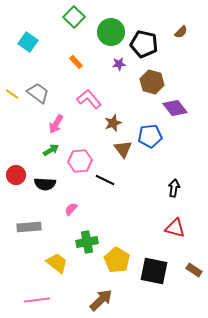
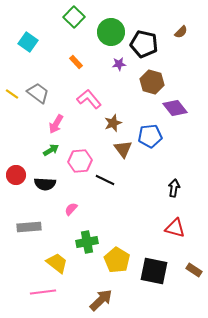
pink line: moved 6 px right, 8 px up
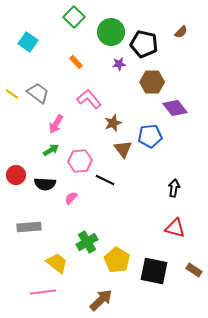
brown hexagon: rotated 15 degrees counterclockwise
pink semicircle: moved 11 px up
green cross: rotated 20 degrees counterclockwise
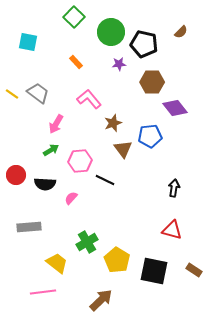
cyan square: rotated 24 degrees counterclockwise
red triangle: moved 3 px left, 2 px down
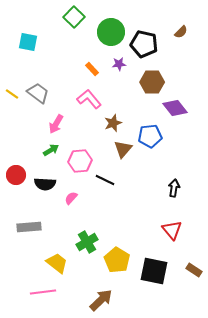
orange rectangle: moved 16 px right, 7 px down
brown triangle: rotated 18 degrees clockwise
red triangle: rotated 35 degrees clockwise
